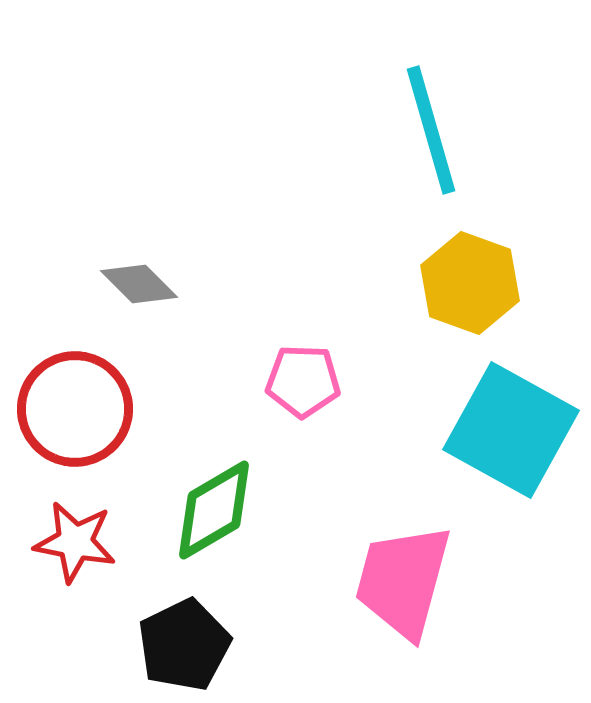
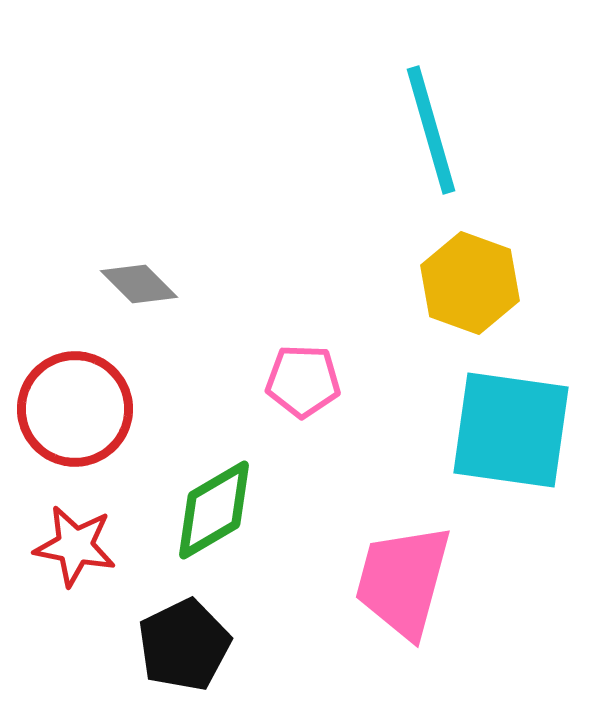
cyan square: rotated 21 degrees counterclockwise
red star: moved 4 px down
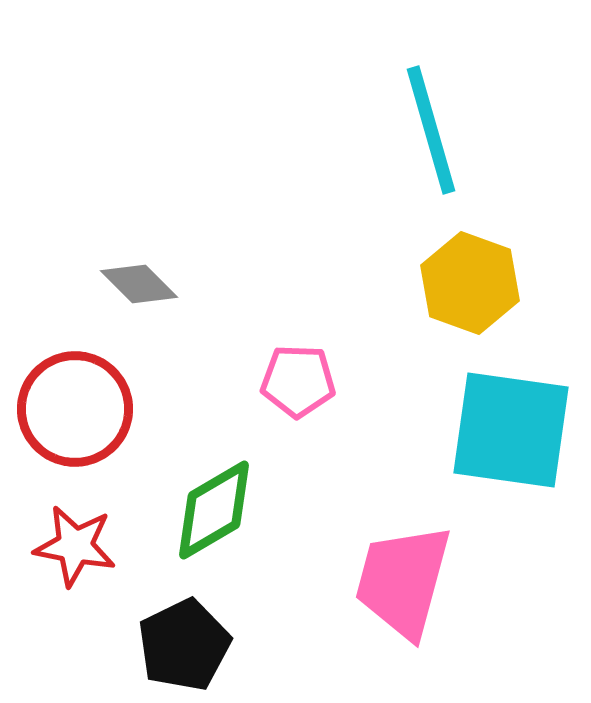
pink pentagon: moved 5 px left
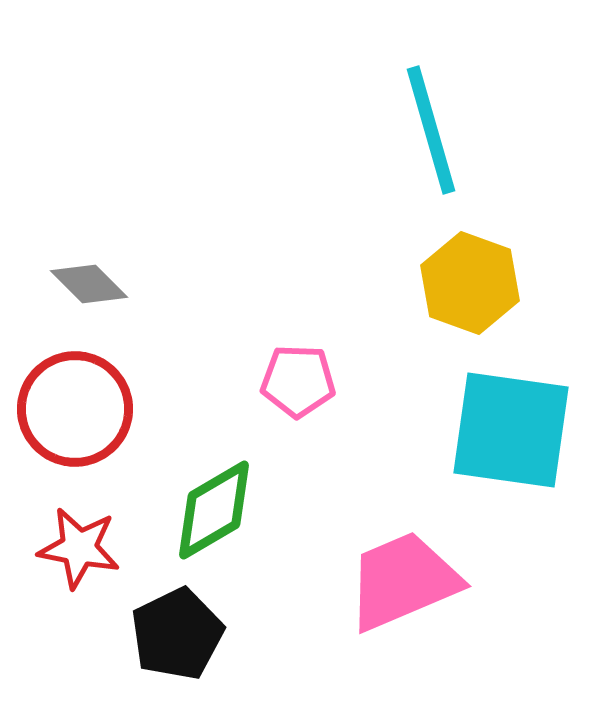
gray diamond: moved 50 px left
red star: moved 4 px right, 2 px down
pink trapezoid: rotated 52 degrees clockwise
black pentagon: moved 7 px left, 11 px up
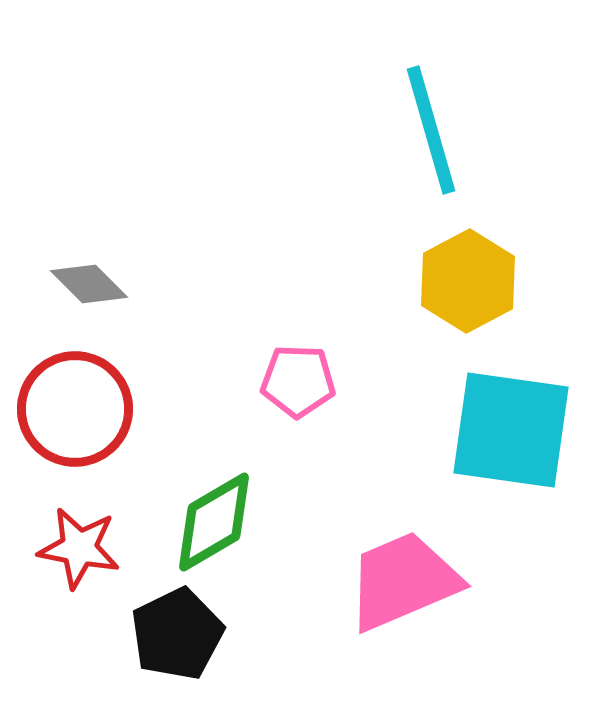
yellow hexagon: moved 2 px left, 2 px up; rotated 12 degrees clockwise
green diamond: moved 12 px down
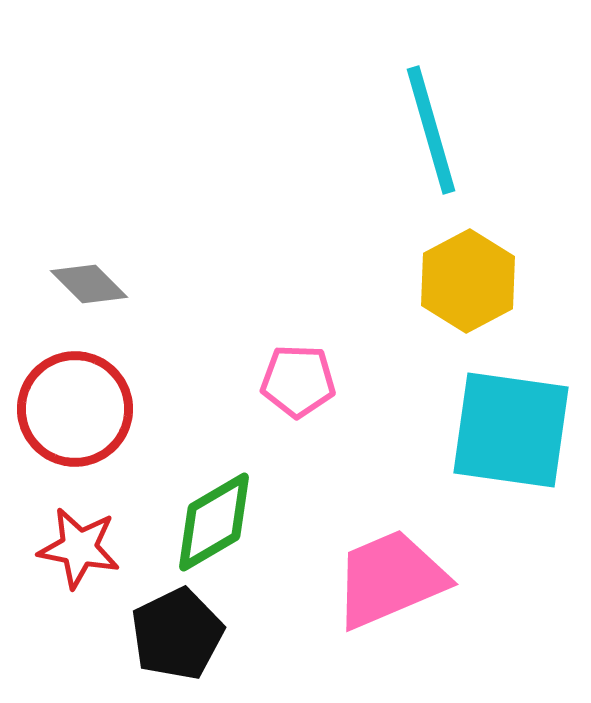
pink trapezoid: moved 13 px left, 2 px up
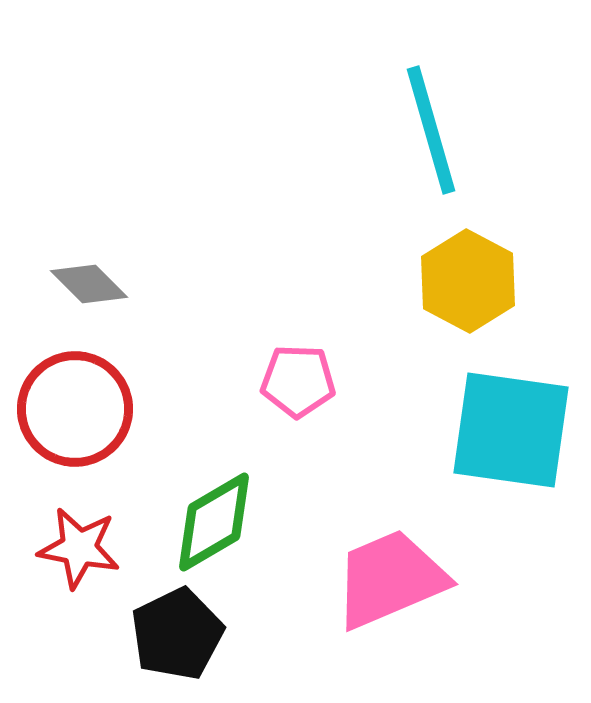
yellow hexagon: rotated 4 degrees counterclockwise
